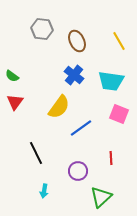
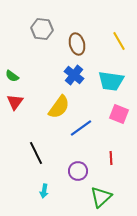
brown ellipse: moved 3 px down; rotated 10 degrees clockwise
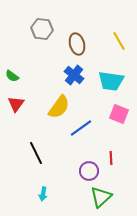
red triangle: moved 1 px right, 2 px down
purple circle: moved 11 px right
cyan arrow: moved 1 px left, 3 px down
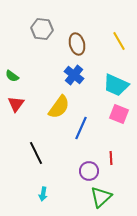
cyan trapezoid: moved 5 px right, 4 px down; rotated 16 degrees clockwise
blue line: rotated 30 degrees counterclockwise
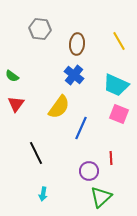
gray hexagon: moved 2 px left
brown ellipse: rotated 20 degrees clockwise
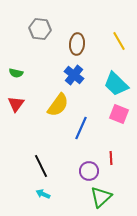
green semicircle: moved 4 px right, 3 px up; rotated 24 degrees counterclockwise
cyan trapezoid: moved 1 px up; rotated 20 degrees clockwise
yellow semicircle: moved 1 px left, 2 px up
black line: moved 5 px right, 13 px down
cyan arrow: rotated 104 degrees clockwise
